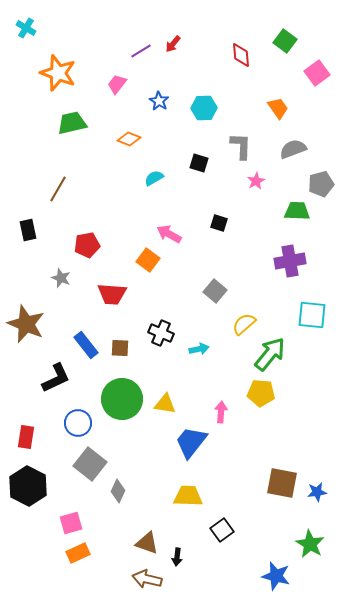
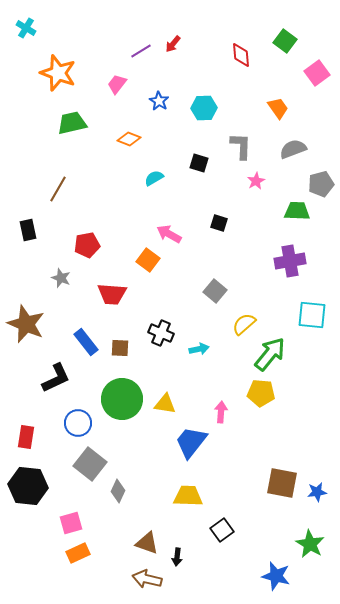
blue rectangle at (86, 345): moved 3 px up
black hexagon at (28, 486): rotated 21 degrees counterclockwise
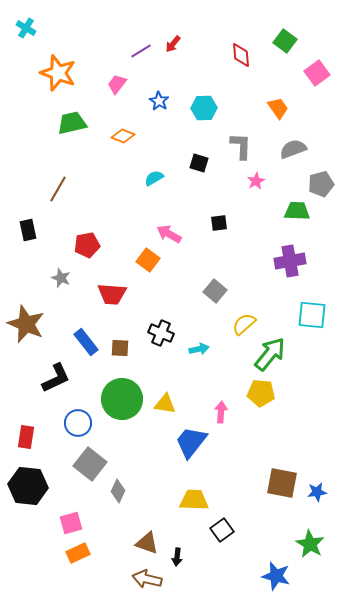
orange diamond at (129, 139): moved 6 px left, 3 px up
black square at (219, 223): rotated 24 degrees counterclockwise
yellow trapezoid at (188, 496): moved 6 px right, 4 px down
